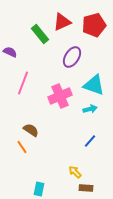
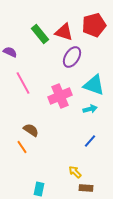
red triangle: moved 2 px right, 10 px down; rotated 42 degrees clockwise
pink line: rotated 50 degrees counterclockwise
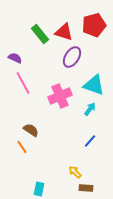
purple semicircle: moved 5 px right, 6 px down
cyan arrow: rotated 40 degrees counterclockwise
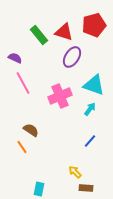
green rectangle: moved 1 px left, 1 px down
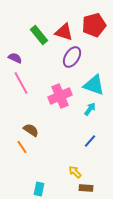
pink line: moved 2 px left
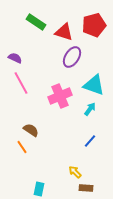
green rectangle: moved 3 px left, 13 px up; rotated 18 degrees counterclockwise
